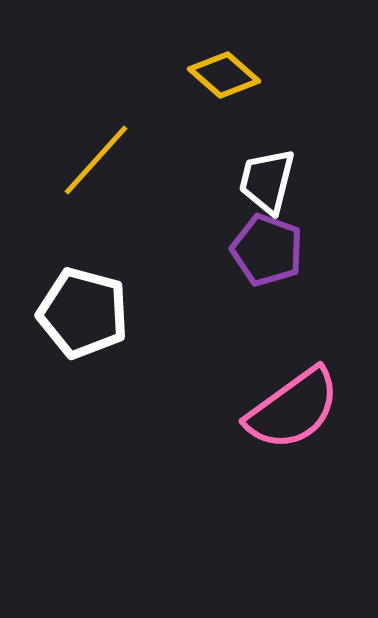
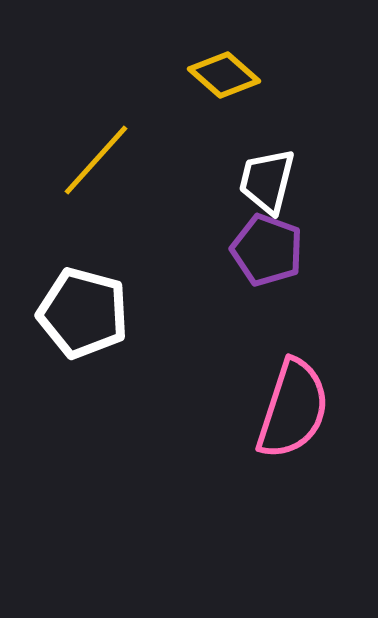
pink semicircle: rotated 36 degrees counterclockwise
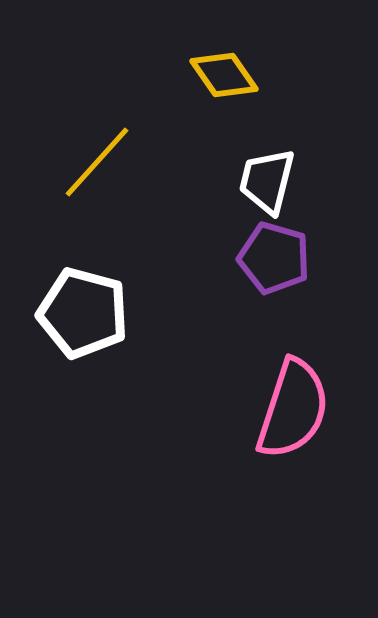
yellow diamond: rotated 14 degrees clockwise
yellow line: moved 1 px right, 2 px down
purple pentagon: moved 7 px right, 8 px down; rotated 4 degrees counterclockwise
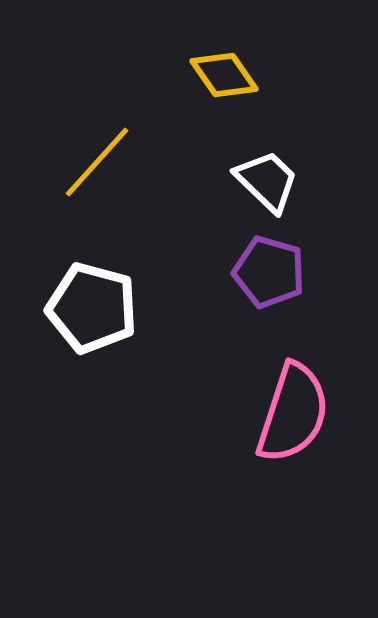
white trapezoid: rotated 120 degrees clockwise
purple pentagon: moved 5 px left, 14 px down
white pentagon: moved 9 px right, 5 px up
pink semicircle: moved 4 px down
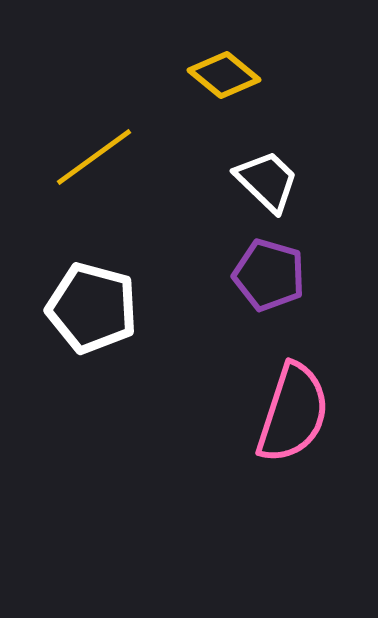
yellow diamond: rotated 16 degrees counterclockwise
yellow line: moved 3 px left, 5 px up; rotated 12 degrees clockwise
purple pentagon: moved 3 px down
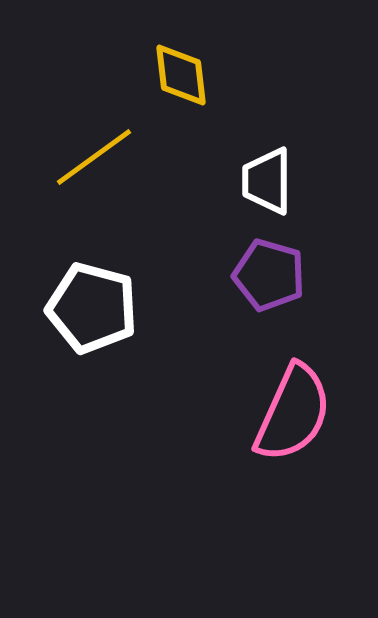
yellow diamond: moved 43 px left; rotated 44 degrees clockwise
white trapezoid: rotated 134 degrees counterclockwise
pink semicircle: rotated 6 degrees clockwise
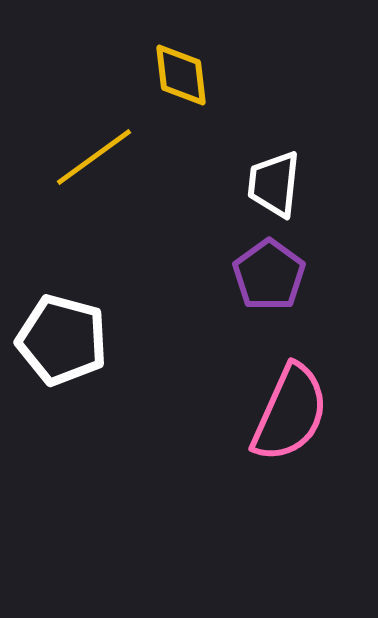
white trapezoid: moved 7 px right, 3 px down; rotated 6 degrees clockwise
purple pentagon: rotated 20 degrees clockwise
white pentagon: moved 30 px left, 32 px down
pink semicircle: moved 3 px left
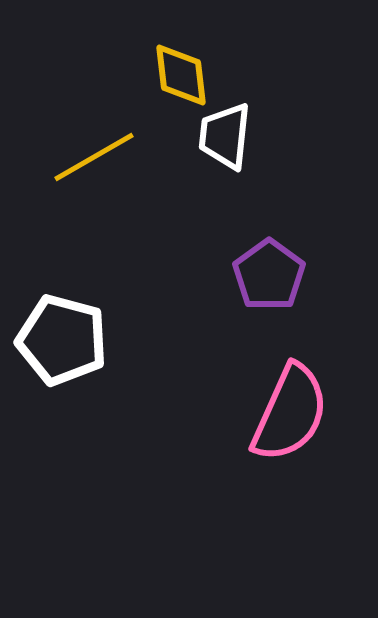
yellow line: rotated 6 degrees clockwise
white trapezoid: moved 49 px left, 48 px up
